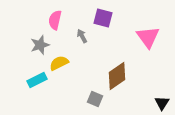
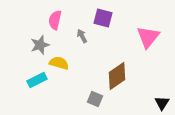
pink triangle: rotated 15 degrees clockwise
yellow semicircle: rotated 42 degrees clockwise
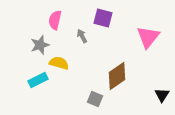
cyan rectangle: moved 1 px right
black triangle: moved 8 px up
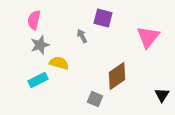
pink semicircle: moved 21 px left
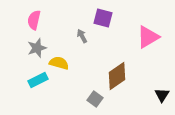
pink triangle: rotated 20 degrees clockwise
gray star: moved 3 px left, 3 px down
gray square: rotated 14 degrees clockwise
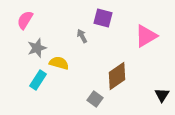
pink semicircle: moved 9 px left; rotated 18 degrees clockwise
pink triangle: moved 2 px left, 1 px up
cyan rectangle: rotated 30 degrees counterclockwise
